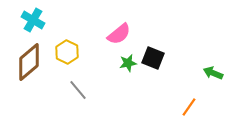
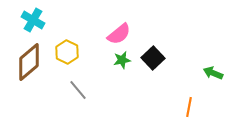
black square: rotated 25 degrees clockwise
green star: moved 6 px left, 3 px up
orange line: rotated 24 degrees counterclockwise
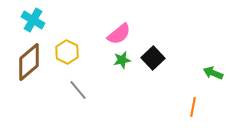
orange line: moved 4 px right
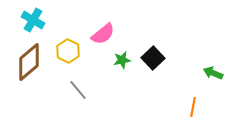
pink semicircle: moved 16 px left
yellow hexagon: moved 1 px right, 1 px up
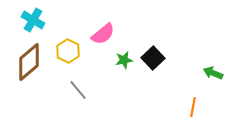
green star: moved 2 px right
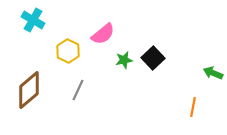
brown diamond: moved 28 px down
gray line: rotated 65 degrees clockwise
